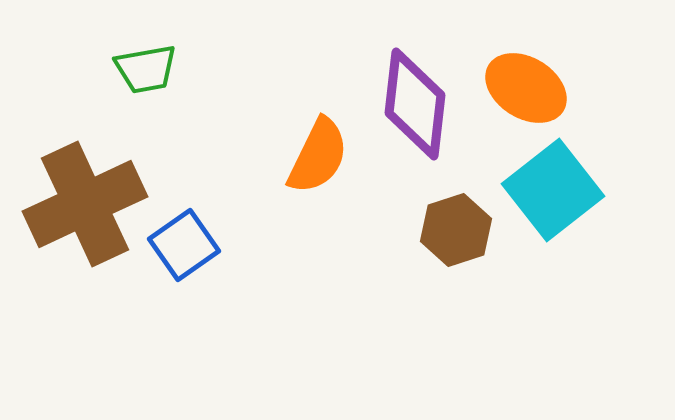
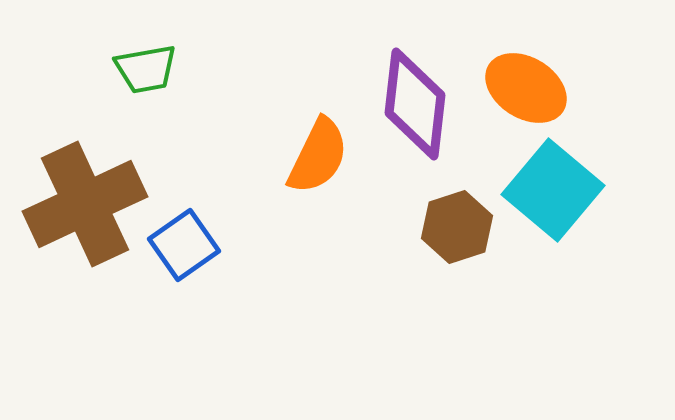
cyan square: rotated 12 degrees counterclockwise
brown hexagon: moved 1 px right, 3 px up
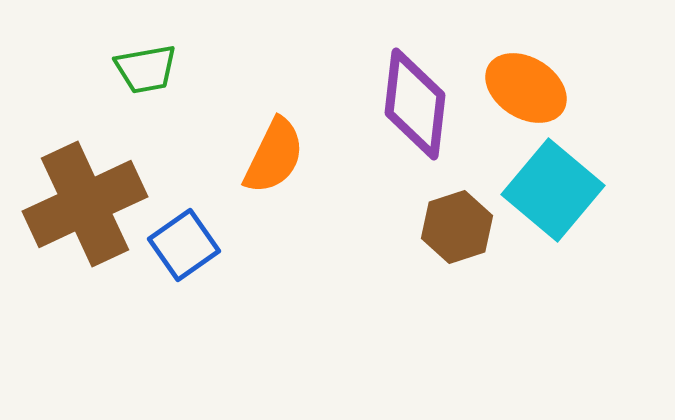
orange semicircle: moved 44 px left
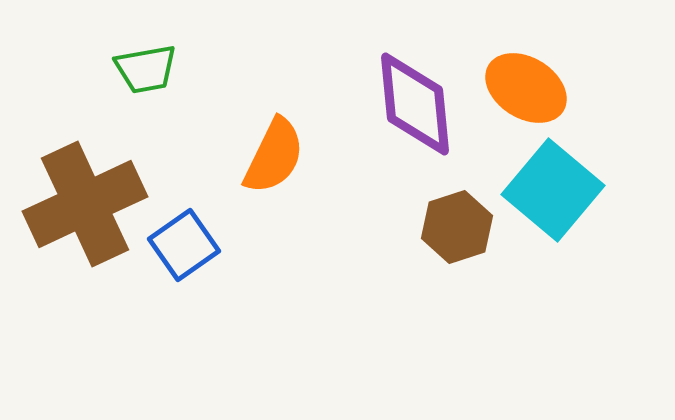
purple diamond: rotated 12 degrees counterclockwise
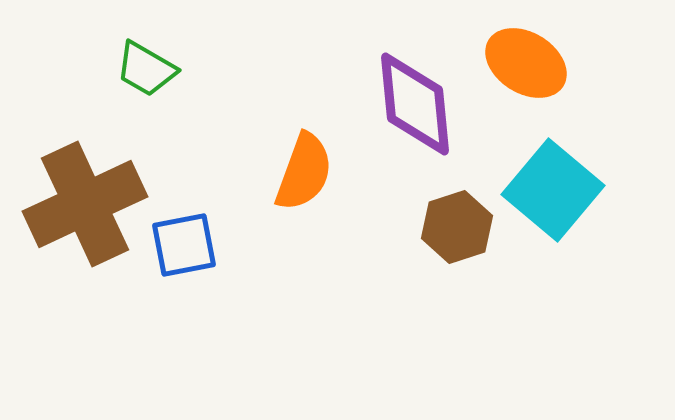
green trapezoid: rotated 40 degrees clockwise
orange ellipse: moved 25 px up
orange semicircle: moved 30 px right, 16 px down; rotated 6 degrees counterclockwise
blue square: rotated 24 degrees clockwise
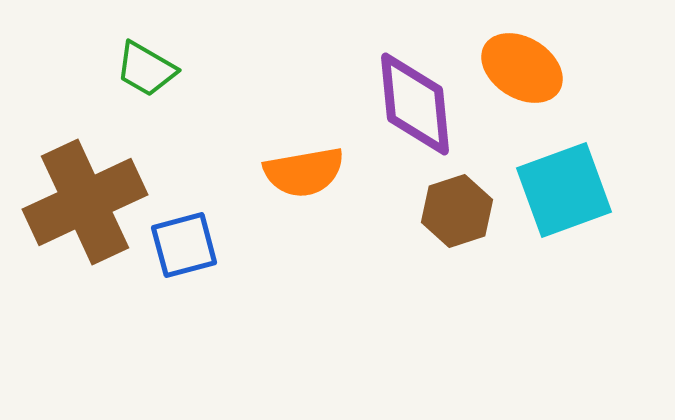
orange ellipse: moved 4 px left, 5 px down
orange semicircle: rotated 60 degrees clockwise
cyan square: moved 11 px right; rotated 30 degrees clockwise
brown cross: moved 2 px up
brown hexagon: moved 16 px up
blue square: rotated 4 degrees counterclockwise
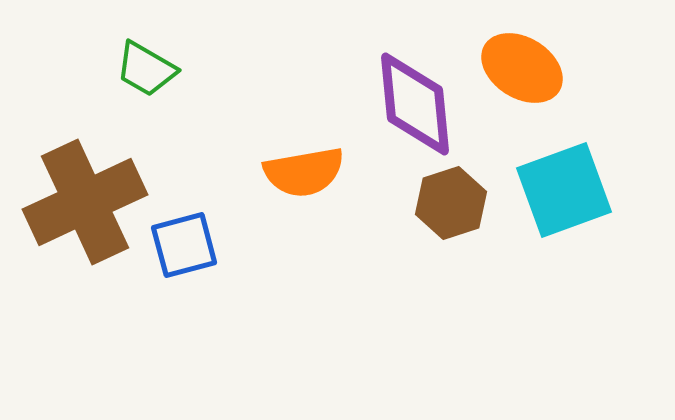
brown hexagon: moved 6 px left, 8 px up
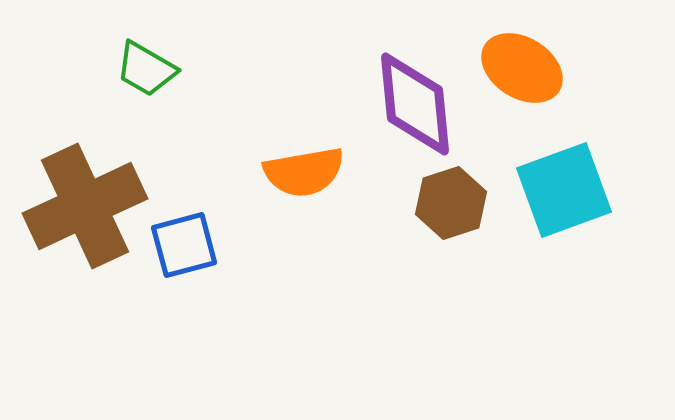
brown cross: moved 4 px down
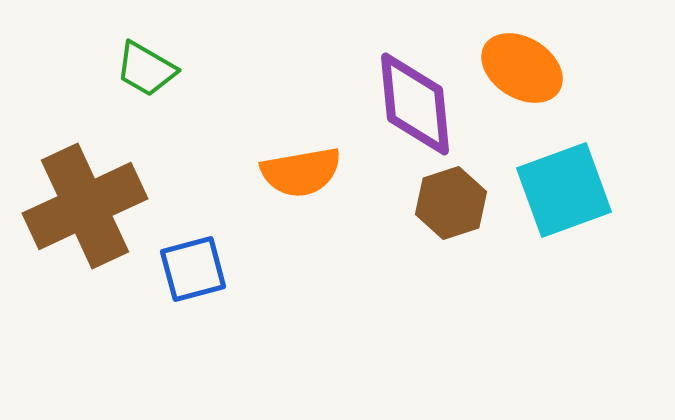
orange semicircle: moved 3 px left
blue square: moved 9 px right, 24 px down
